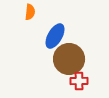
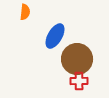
orange semicircle: moved 5 px left
brown circle: moved 8 px right
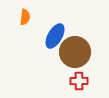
orange semicircle: moved 5 px down
brown circle: moved 2 px left, 7 px up
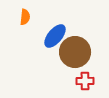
blue ellipse: rotated 10 degrees clockwise
red cross: moved 6 px right
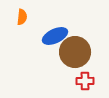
orange semicircle: moved 3 px left
blue ellipse: rotated 25 degrees clockwise
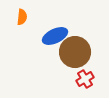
red cross: moved 2 px up; rotated 30 degrees counterclockwise
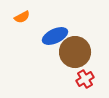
orange semicircle: rotated 56 degrees clockwise
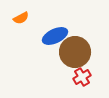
orange semicircle: moved 1 px left, 1 px down
red cross: moved 3 px left, 2 px up
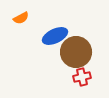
brown circle: moved 1 px right
red cross: rotated 18 degrees clockwise
